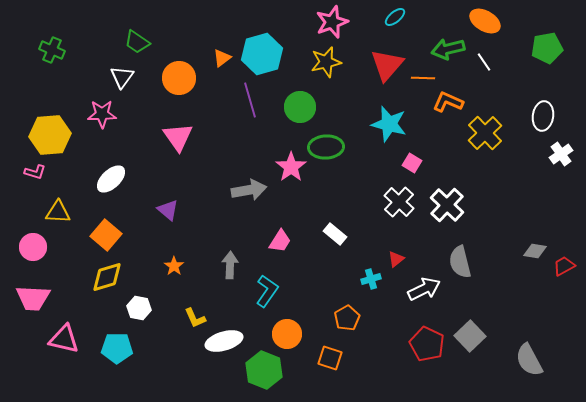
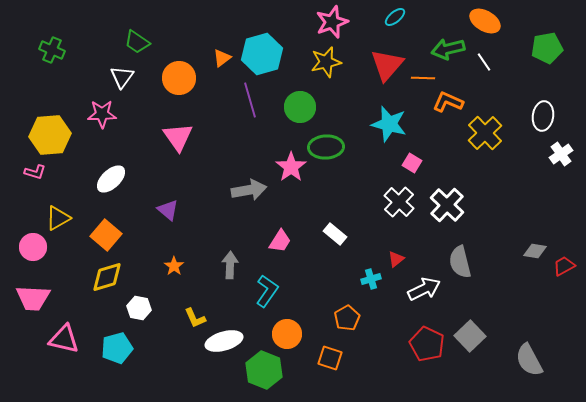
yellow triangle at (58, 212): moved 6 px down; rotated 32 degrees counterclockwise
cyan pentagon at (117, 348): rotated 16 degrees counterclockwise
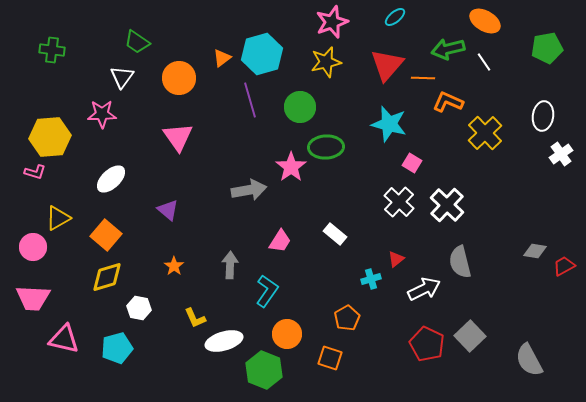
green cross at (52, 50): rotated 15 degrees counterclockwise
yellow hexagon at (50, 135): moved 2 px down
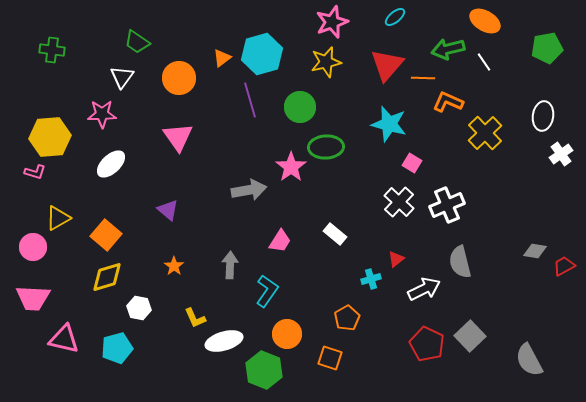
white ellipse at (111, 179): moved 15 px up
white cross at (447, 205): rotated 24 degrees clockwise
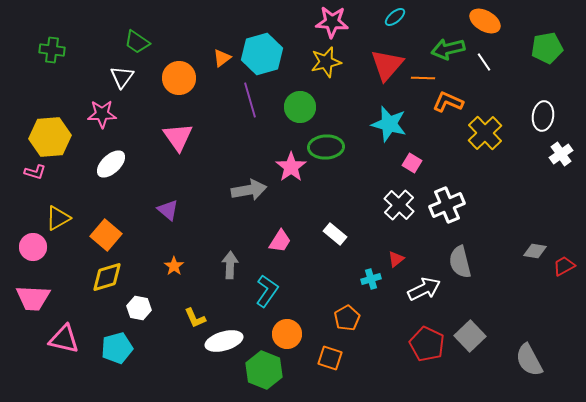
pink star at (332, 22): rotated 24 degrees clockwise
white cross at (399, 202): moved 3 px down
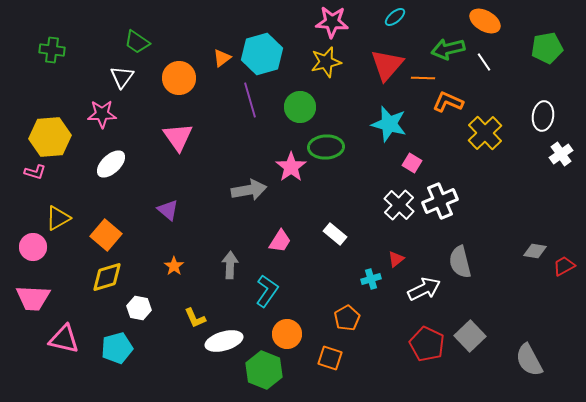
white cross at (447, 205): moved 7 px left, 4 px up
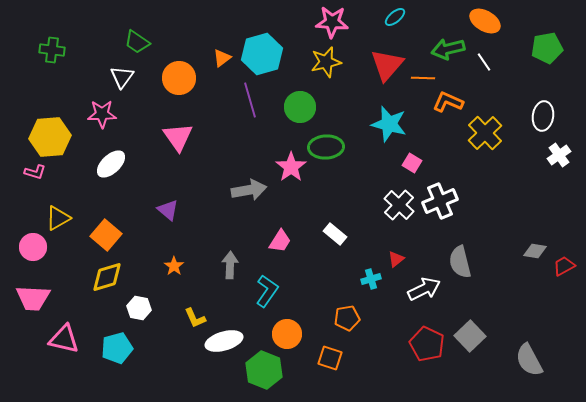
white cross at (561, 154): moved 2 px left, 1 px down
orange pentagon at (347, 318): rotated 20 degrees clockwise
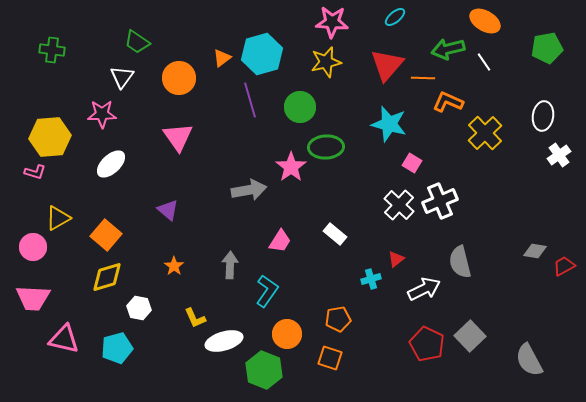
orange pentagon at (347, 318): moved 9 px left, 1 px down
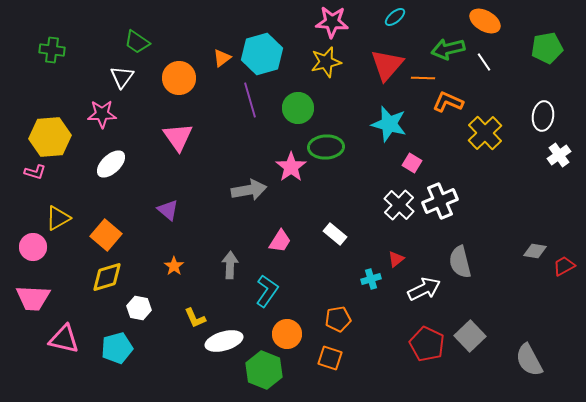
green circle at (300, 107): moved 2 px left, 1 px down
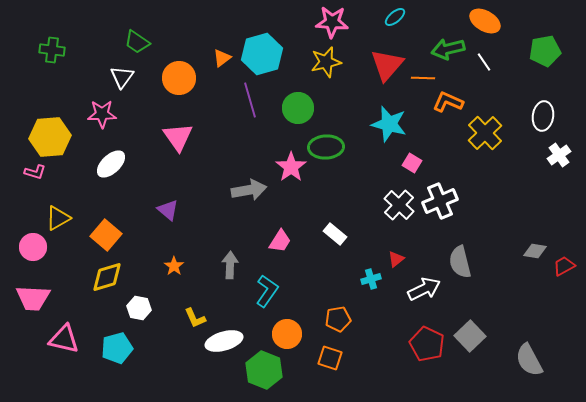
green pentagon at (547, 48): moved 2 px left, 3 px down
